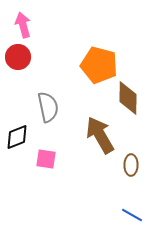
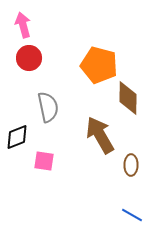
red circle: moved 11 px right, 1 px down
pink square: moved 2 px left, 2 px down
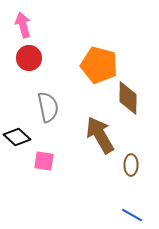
black diamond: rotated 64 degrees clockwise
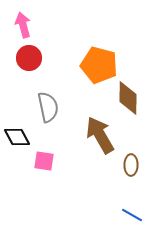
black diamond: rotated 20 degrees clockwise
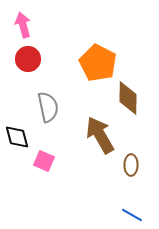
red circle: moved 1 px left, 1 px down
orange pentagon: moved 1 px left, 2 px up; rotated 12 degrees clockwise
black diamond: rotated 12 degrees clockwise
pink square: rotated 15 degrees clockwise
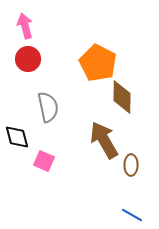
pink arrow: moved 2 px right, 1 px down
brown diamond: moved 6 px left, 1 px up
brown arrow: moved 4 px right, 5 px down
